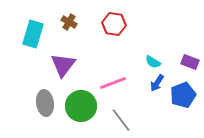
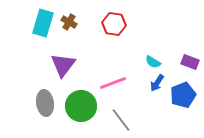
cyan rectangle: moved 10 px right, 11 px up
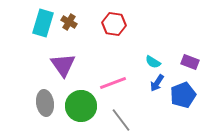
purple triangle: rotated 12 degrees counterclockwise
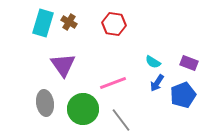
purple rectangle: moved 1 px left, 1 px down
green circle: moved 2 px right, 3 px down
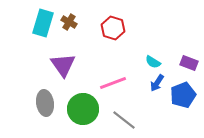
red hexagon: moved 1 px left, 4 px down; rotated 10 degrees clockwise
gray line: moved 3 px right; rotated 15 degrees counterclockwise
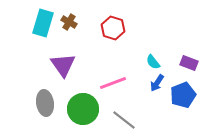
cyan semicircle: rotated 21 degrees clockwise
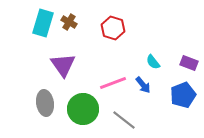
blue arrow: moved 14 px left, 2 px down; rotated 72 degrees counterclockwise
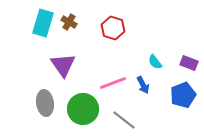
cyan semicircle: moved 2 px right
blue arrow: rotated 12 degrees clockwise
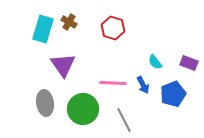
cyan rectangle: moved 6 px down
pink line: rotated 24 degrees clockwise
blue pentagon: moved 10 px left, 1 px up
gray line: rotated 25 degrees clockwise
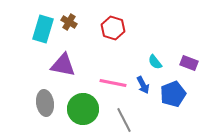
purple triangle: rotated 44 degrees counterclockwise
pink line: rotated 8 degrees clockwise
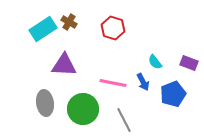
cyan rectangle: rotated 40 degrees clockwise
purple triangle: moved 1 px right; rotated 8 degrees counterclockwise
blue arrow: moved 3 px up
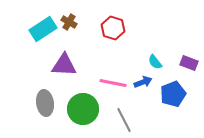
blue arrow: rotated 84 degrees counterclockwise
